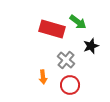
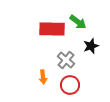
red rectangle: rotated 15 degrees counterclockwise
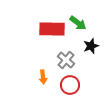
green arrow: moved 1 px down
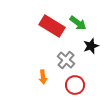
red rectangle: moved 3 px up; rotated 30 degrees clockwise
red circle: moved 5 px right
